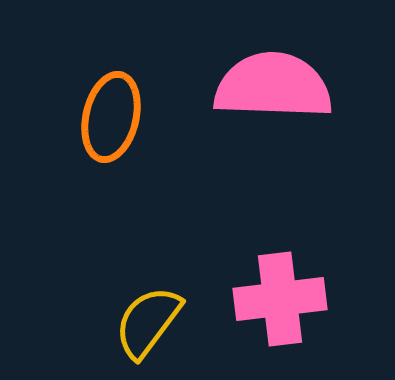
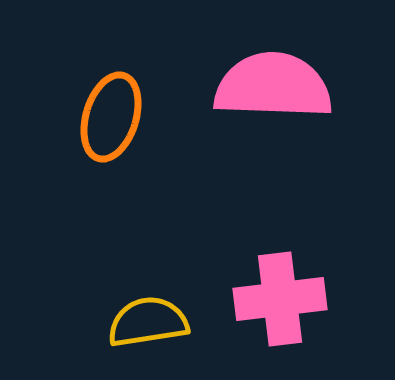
orange ellipse: rotated 4 degrees clockwise
yellow semicircle: rotated 44 degrees clockwise
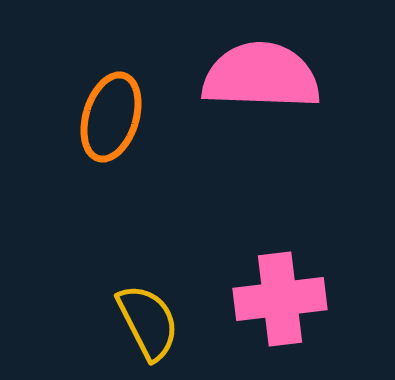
pink semicircle: moved 12 px left, 10 px up
yellow semicircle: rotated 72 degrees clockwise
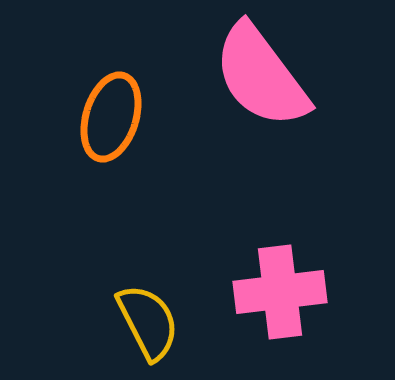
pink semicircle: rotated 129 degrees counterclockwise
pink cross: moved 7 px up
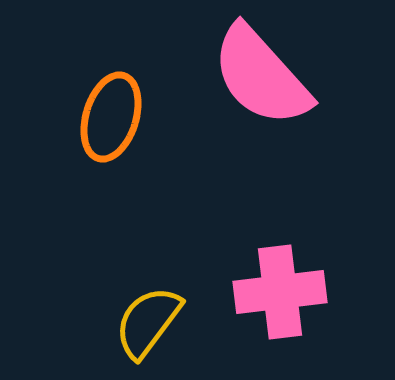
pink semicircle: rotated 5 degrees counterclockwise
yellow semicircle: rotated 116 degrees counterclockwise
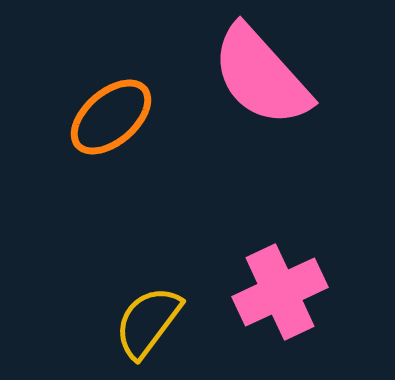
orange ellipse: rotated 32 degrees clockwise
pink cross: rotated 18 degrees counterclockwise
